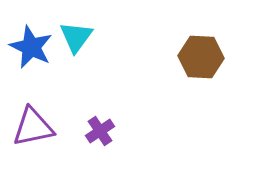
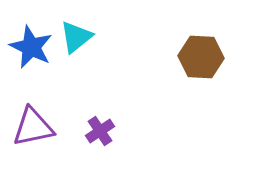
cyan triangle: rotated 15 degrees clockwise
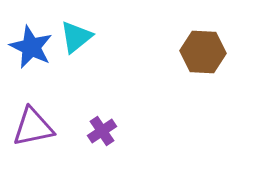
brown hexagon: moved 2 px right, 5 px up
purple cross: moved 2 px right
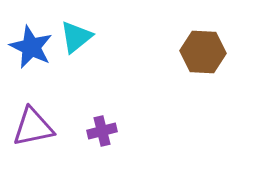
purple cross: rotated 20 degrees clockwise
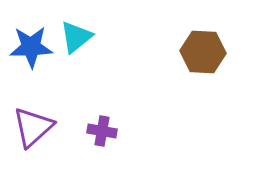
blue star: rotated 27 degrees counterclockwise
purple triangle: rotated 30 degrees counterclockwise
purple cross: rotated 24 degrees clockwise
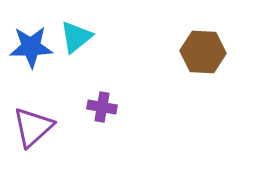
purple cross: moved 24 px up
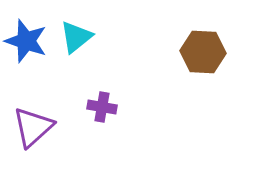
blue star: moved 5 px left, 6 px up; rotated 21 degrees clockwise
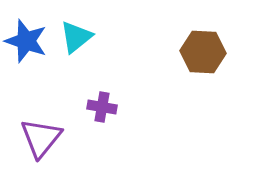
purple triangle: moved 8 px right, 11 px down; rotated 9 degrees counterclockwise
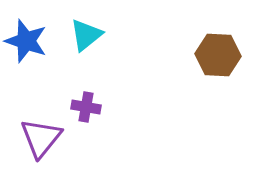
cyan triangle: moved 10 px right, 2 px up
brown hexagon: moved 15 px right, 3 px down
purple cross: moved 16 px left
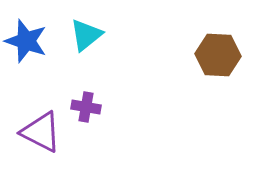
purple triangle: moved 6 px up; rotated 42 degrees counterclockwise
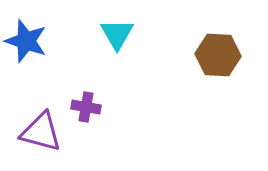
cyan triangle: moved 31 px right, 1 px up; rotated 21 degrees counterclockwise
purple triangle: rotated 12 degrees counterclockwise
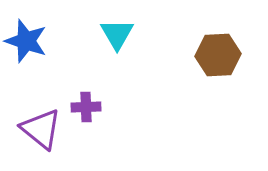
brown hexagon: rotated 6 degrees counterclockwise
purple cross: rotated 12 degrees counterclockwise
purple triangle: moved 3 px up; rotated 24 degrees clockwise
